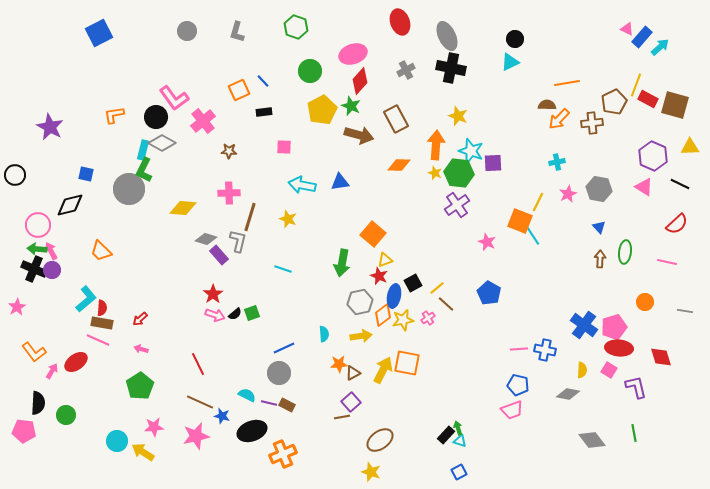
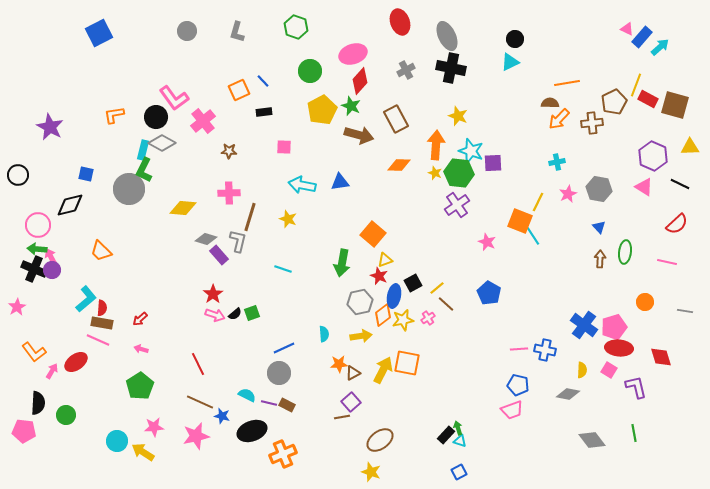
brown semicircle at (547, 105): moved 3 px right, 2 px up
black circle at (15, 175): moved 3 px right
pink arrow at (51, 251): moved 6 px down
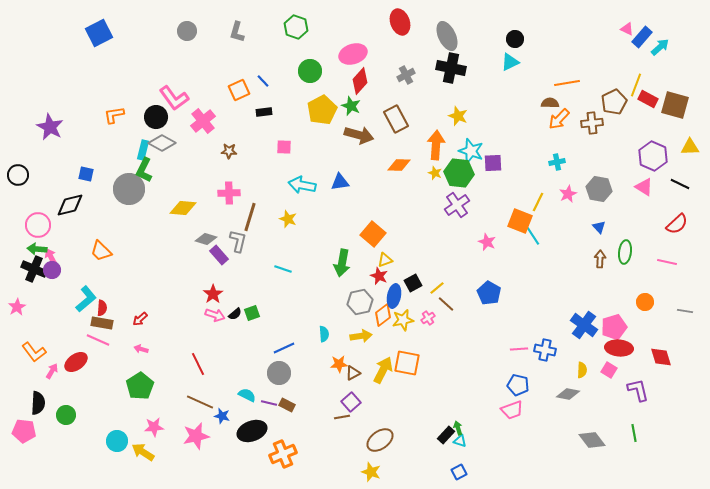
gray cross at (406, 70): moved 5 px down
purple L-shape at (636, 387): moved 2 px right, 3 px down
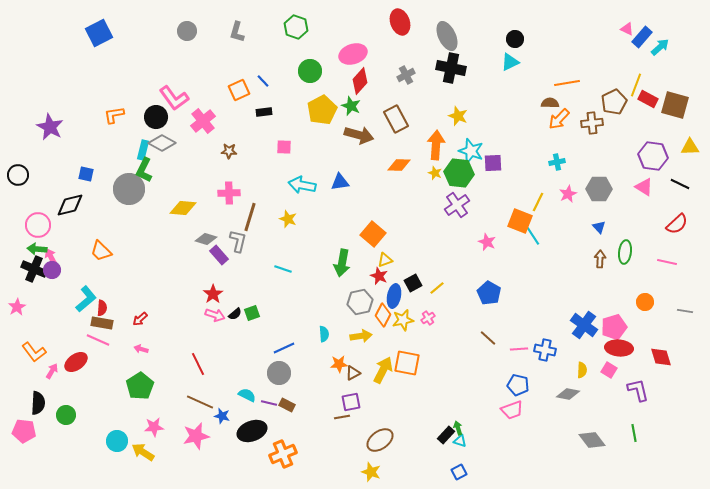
purple hexagon at (653, 156): rotated 16 degrees counterclockwise
gray hexagon at (599, 189): rotated 10 degrees counterclockwise
brown line at (446, 304): moved 42 px right, 34 px down
orange diamond at (383, 315): rotated 25 degrees counterclockwise
purple square at (351, 402): rotated 30 degrees clockwise
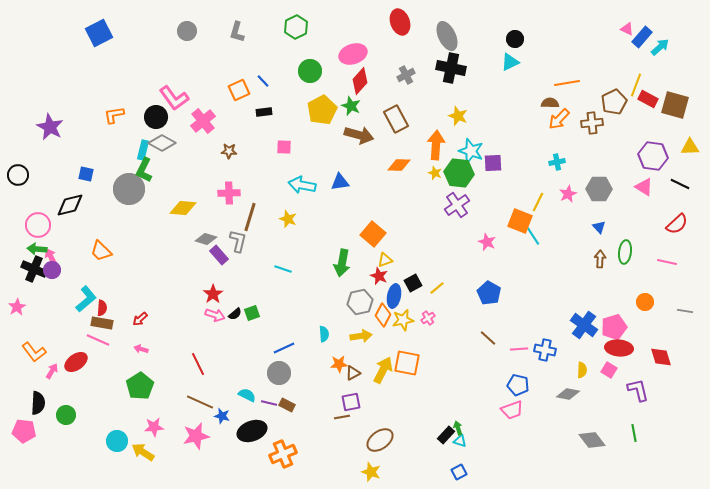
green hexagon at (296, 27): rotated 15 degrees clockwise
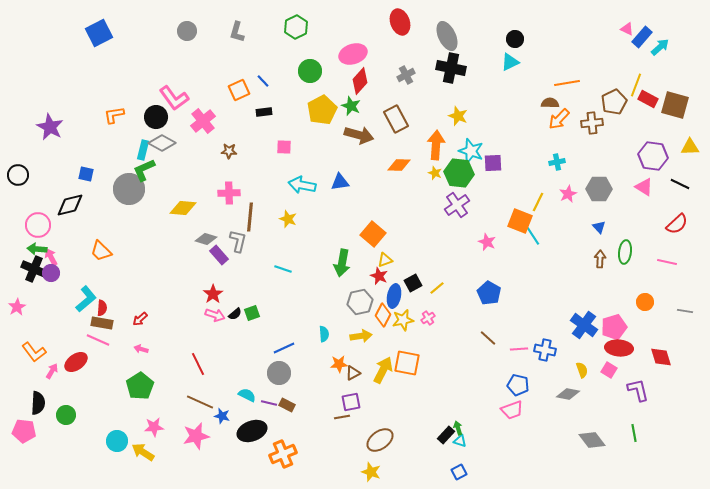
green L-shape at (144, 170): rotated 40 degrees clockwise
brown line at (250, 217): rotated 12 degrees counterclockwise
purple circle at (52, 270): moved 1 px left, 3 px down
yellow semicircle at (582, 370): rotated 21 degrees counterclockwise
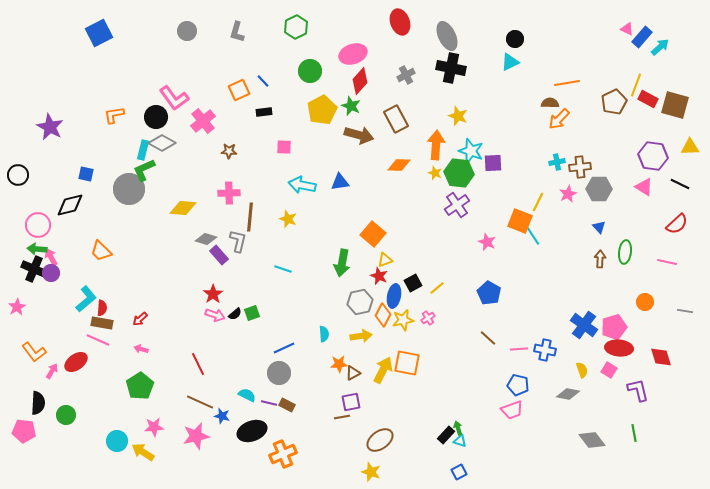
brown cross at (592, 123): moved 12 px left, 44 px down
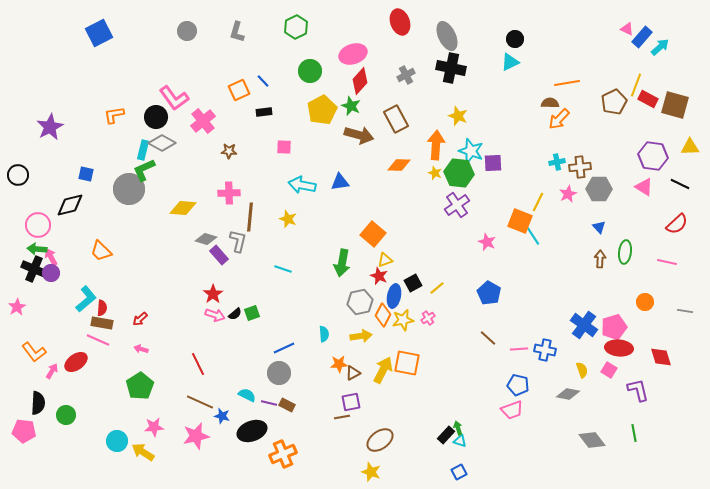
purple star at (50, 127): rotated 16 degrees clockwise
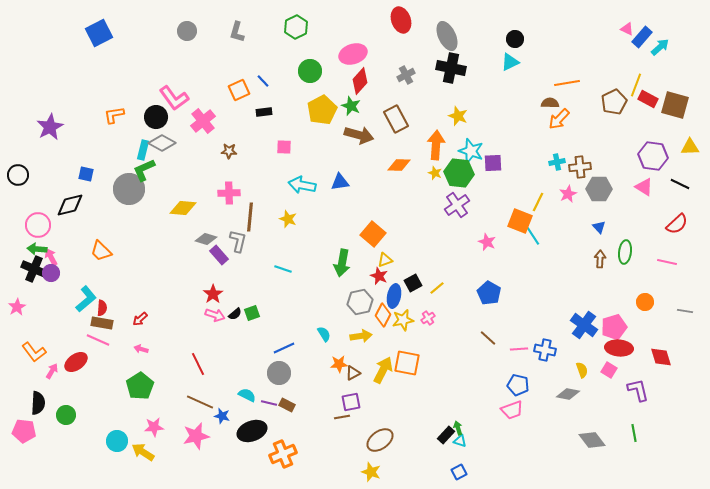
red ellipse at (400, 22): moved 1 px right, 2 px up
cyan semicircle at (324, 334): rotated 28 degrees counterclockwise
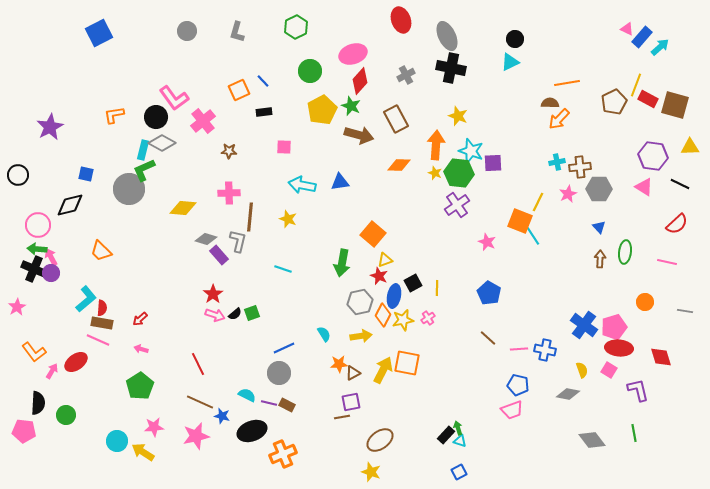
yellow line at (437, 288): rotated 49 degrees counterclockwise
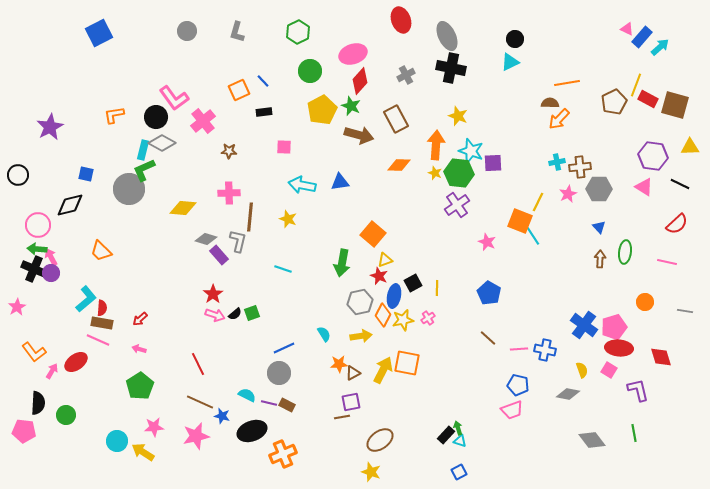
green hexagon at (296, 27): moved 2 px right, 5 px down
pink arrow at (141, 349): moved 2 px left
